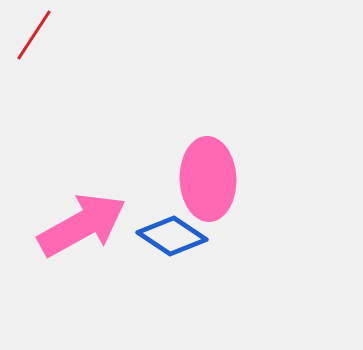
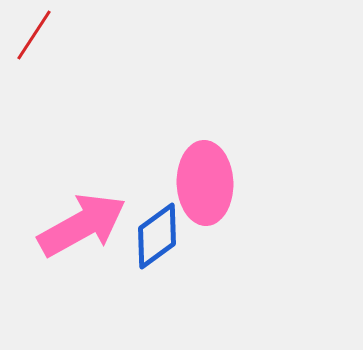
pink ellipse: moved 3 px left, 4 px down
blue diamond: moved 15 px left; rotated 70 degrees counterclockwise
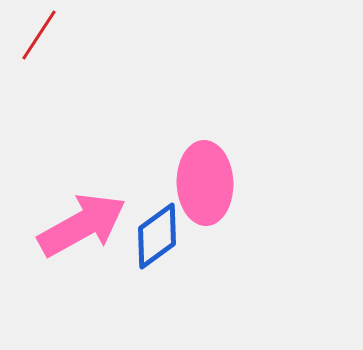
red line: moved 5 px right
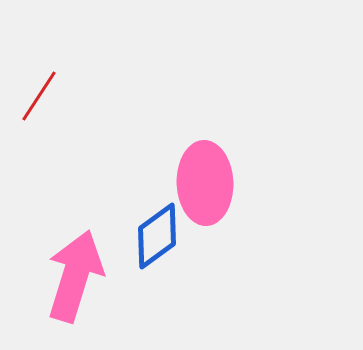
red line: moved 61 px down
pink arrow: moved 7 px left, 51 px down; rotated 44 degrees counterclockwise
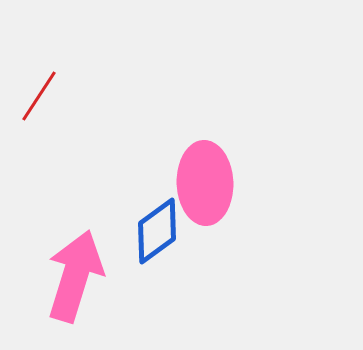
blue diamond: moved 5 px up
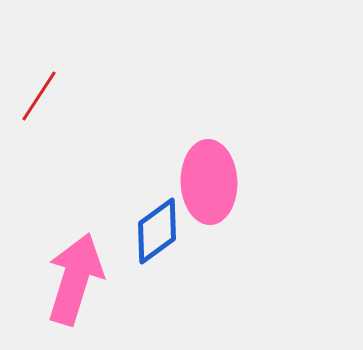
pink ellipse: moved 4 px right, 1 px up
pink arrow: moved 3 px down
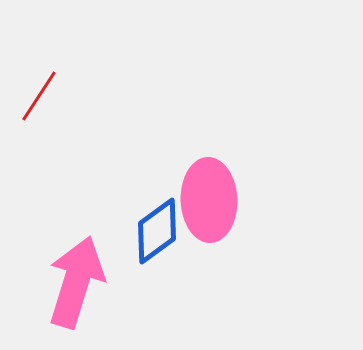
pink ellipse: moved 18 px down
pink arrow: moved 1 px right, 3 px down
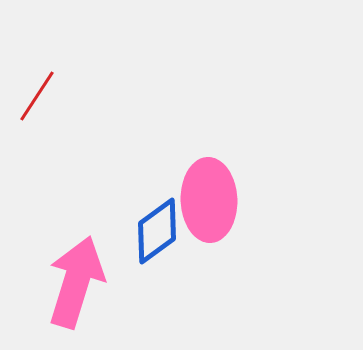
red line: moved 2 px left
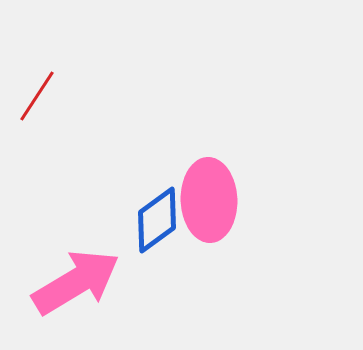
blue diamond: moved 11 px up
pink arrow: rotated 42 degrees clockwise
